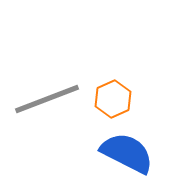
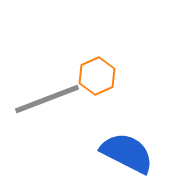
orange hexagon: moved 16 px left, 23 px up
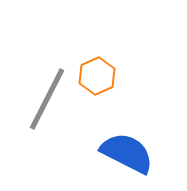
gray line: rotated 42 degrees counterclockwise
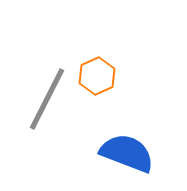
blue semicircle: rotated 6 degrees counterclockwise
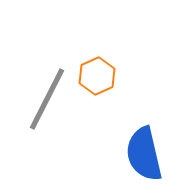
blue semicircle: moved 17 px right, 1 px down; rotated 124 degrees counterclockwise
